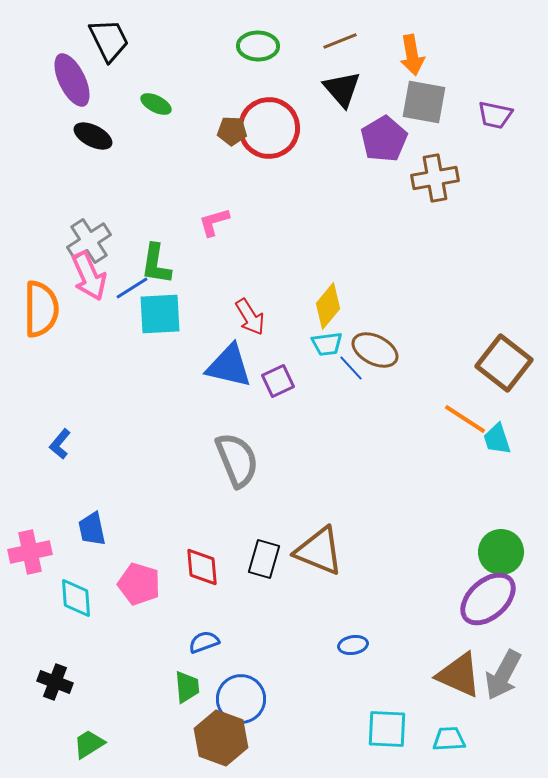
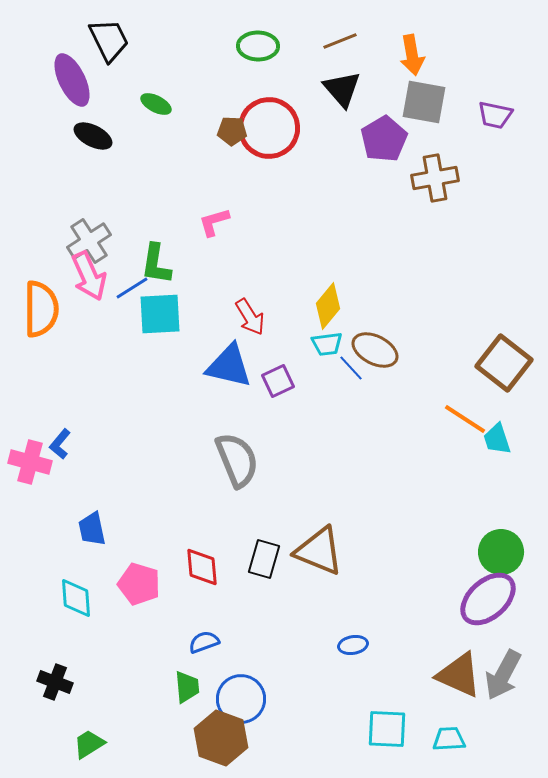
pink cross at (30, 552): moved 90 px up; rotated 27 degrees clockwise
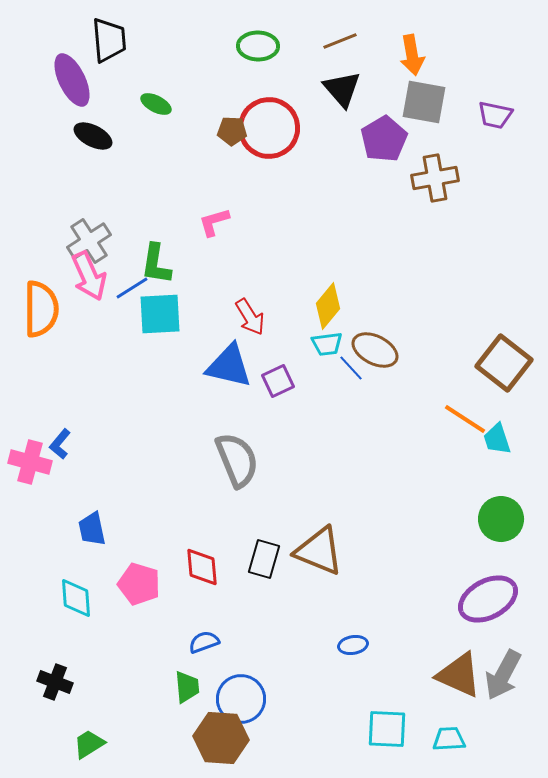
black trapezoid at (109, 40): rotated 21 degrees clockwise
green circle at (501, 552): moved 33 px up
purple ellipse at (488, 599): rotated 14 degrees clockwise
brown hexagon at (221, 738): rotated 16 degrees counterclockwise
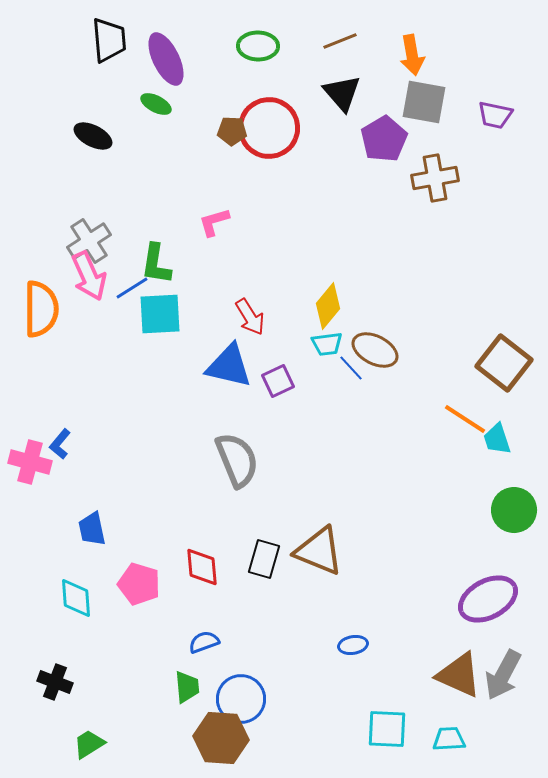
purple ellipse at (72, 80): moved 94 px right, 21 px up
black triangle at (342, 89): moved 4 px down
green circle at (501, 519): moved 13 px right, 9 px up
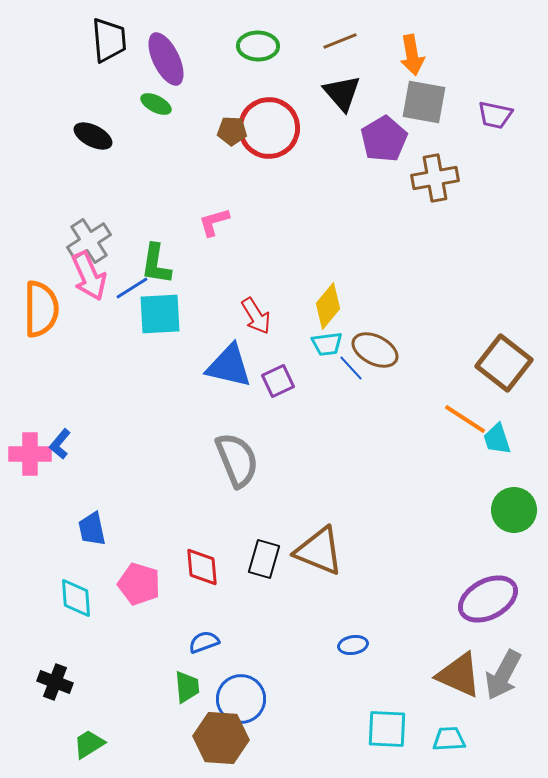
red arrow at (250, 317): moved 6 px right, 1 px up
pink cross at (30, 462): moved 8 px up; rotated 15 degrees counterclockwise
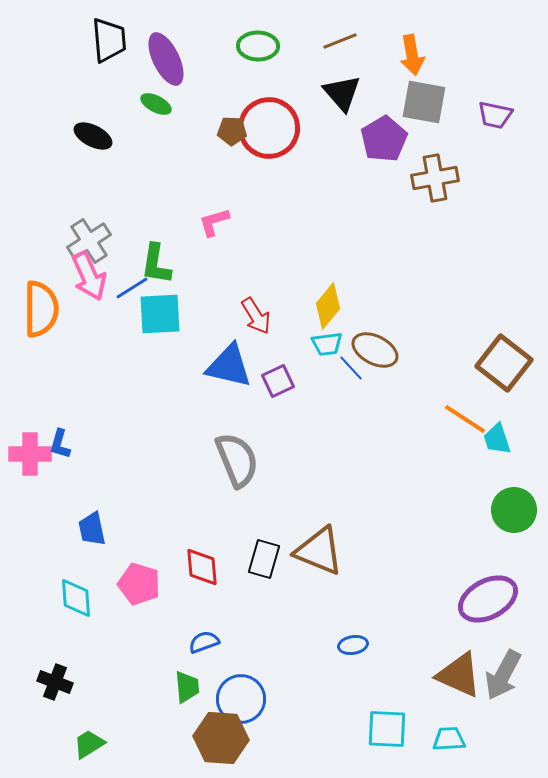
blue L-shape at (60, 444): rotated 24 degrees counterclockwise
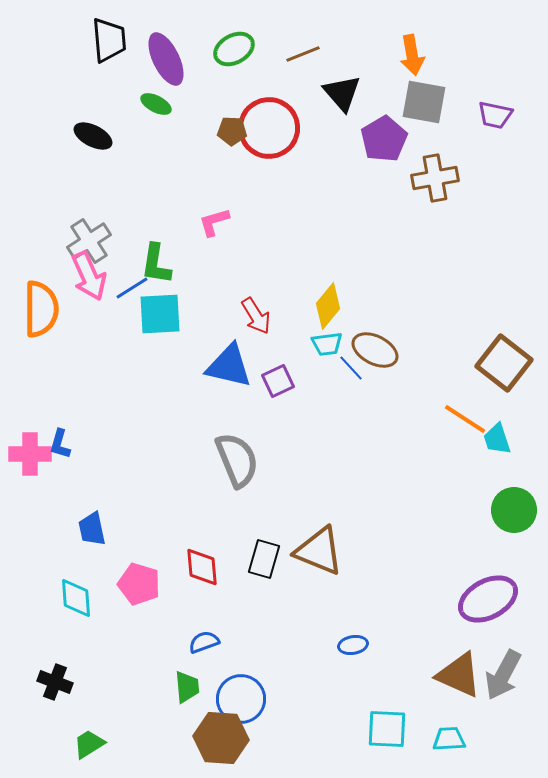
brown line at (340, 41): moved 37 px left, 13 px down
green ellipse at (258, 46): moved 24 px left, 3 px down; rotated 30 degrees counterclockwise
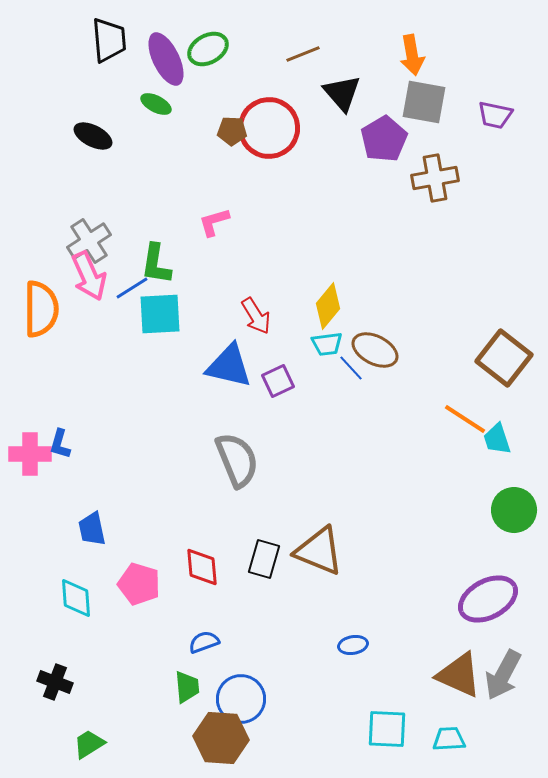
green ellipse at (234, 49): moved 26 px left
brown square at (504, 363): moved 5 px up
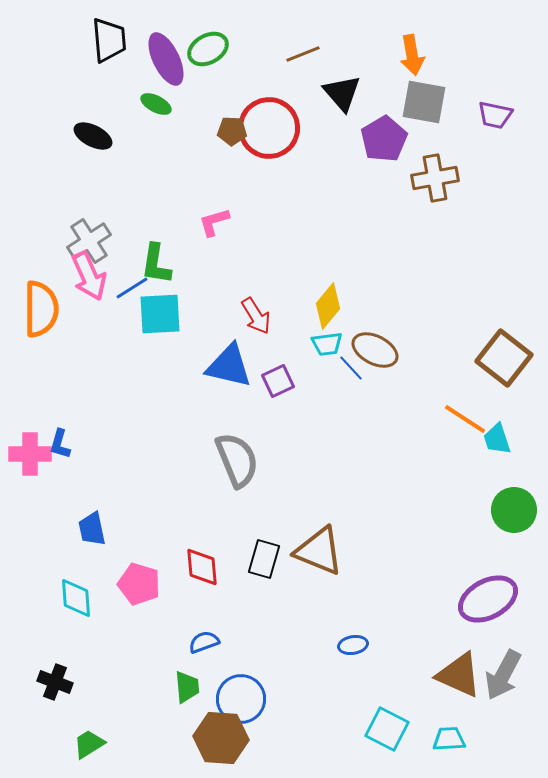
cyan square at (387, 729): rotated 24 degrees clockwise
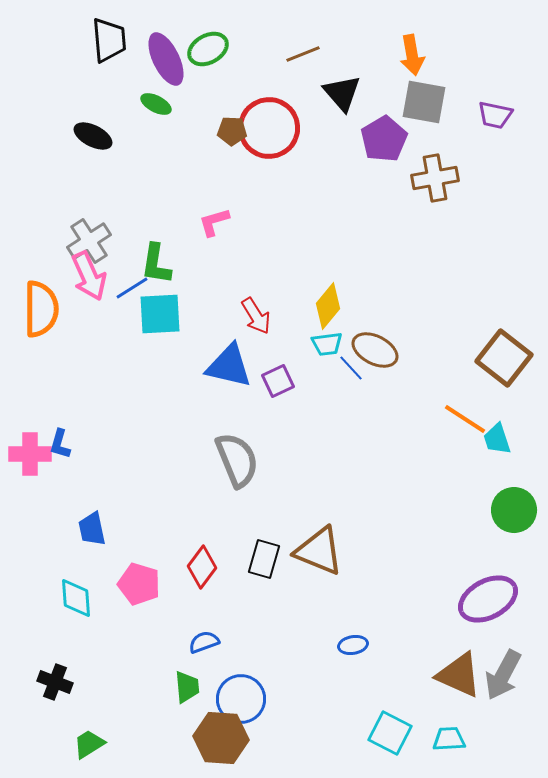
red diamond at (202, 567): rotated 42 degrees clockwise
cyan square at (387, 729): moved 3 px right, 4 px down
